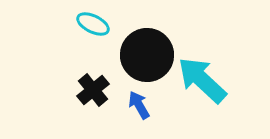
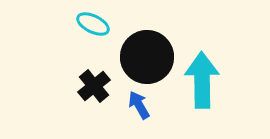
black circle: moved 2 px down
cyan arrow: rotated 46 degrees clockwise
black cross: moved 1 px right, 4 px up
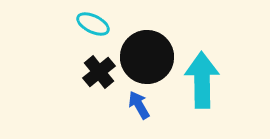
black cross: moved 5 px right, 14 px up
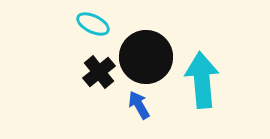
black circle: moved 1 px left
cyan arrow: rotated 4 degrees counterclockwise
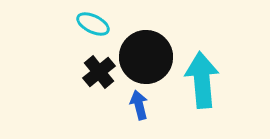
blue arrow: rotated 16 degrees clockwise
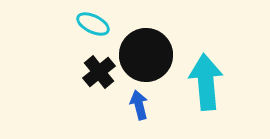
black circle: moved 2 px up
cyan arrow: moved 4 px right, 2 px down
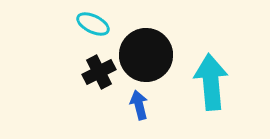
black cross: rotated 12 degrees clockwise
cyan arrow: moved 5 px right
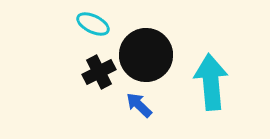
blue arrow: rotated 32 degrees counterclockwise
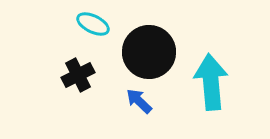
black circle: moved 3 px right, 3 px up
black cross: moved 21 px left, 3 px down
blue arrow: moved 4 px up
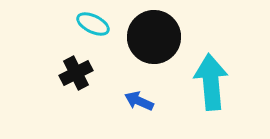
black circle: moved 5 px right, 15 px up
black cross: moved 2 px left, 2 px up
blue arrow: rotated 20 degrees counterclockwise
